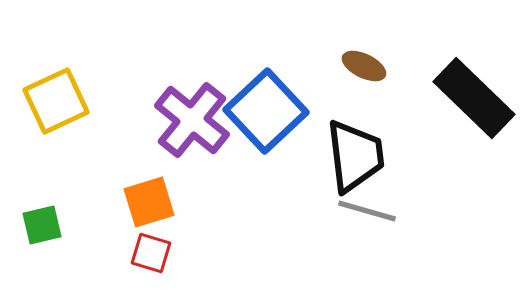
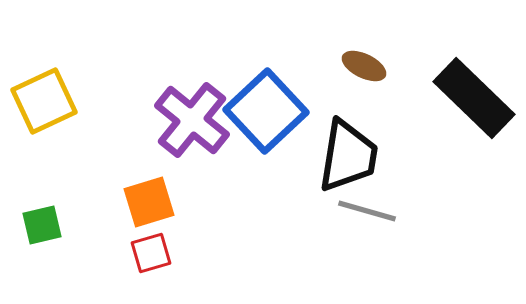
yellow square: moved 12 px left
black trapezoid: moved 7 px left; rotated 16 degrees clockwise
red square: rotated 33 degrees counterclockwise
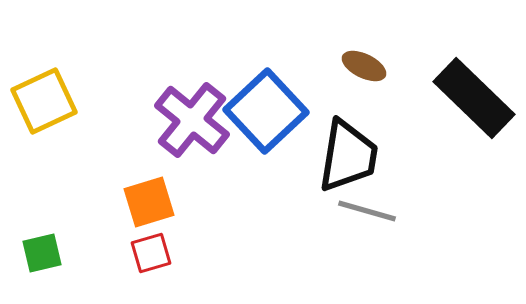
green square: moved 28 px down
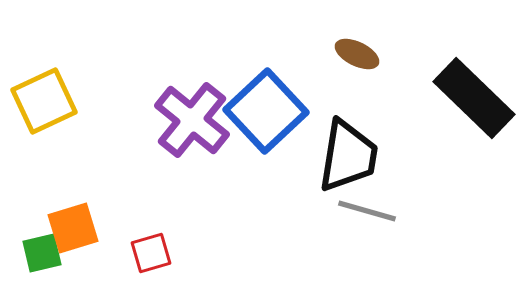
brown ellipse: moved 7 px left, 12 px up
orange square: moved 76 px left, 26 px down
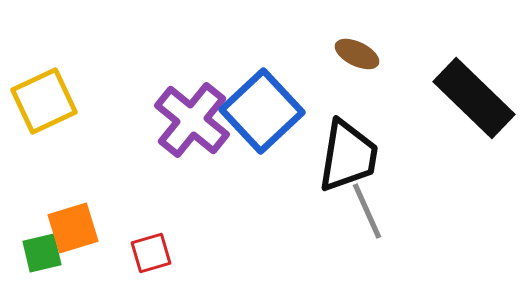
blue square: moved 4 px left
gray line: rotated 50 degrees clockwise
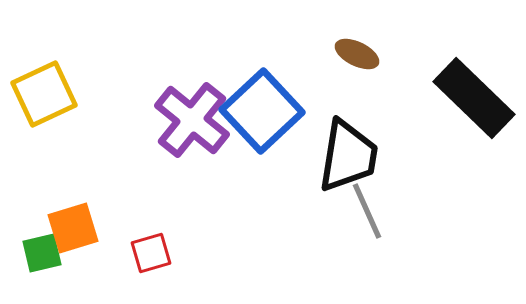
yellow square: moved 7 px up
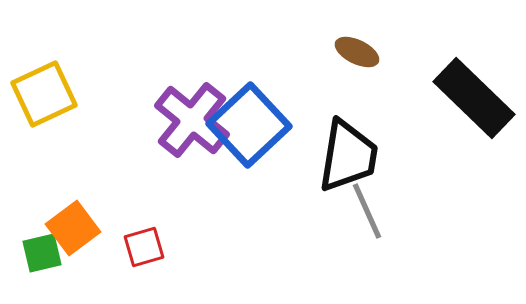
brown ellipse: moved 2 px up
blue square: moved 13 px left, 14 px down
orange square: rotated 20 degrees counterclockwise
red square: moved 7 px left, 6 px up
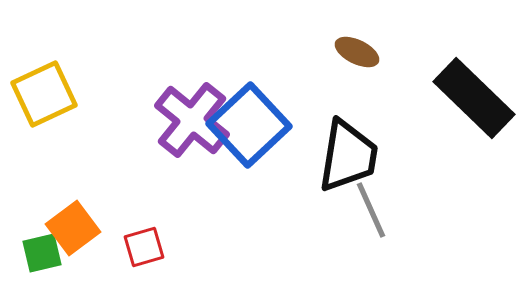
gray line: moved 4 px right, 1 px up
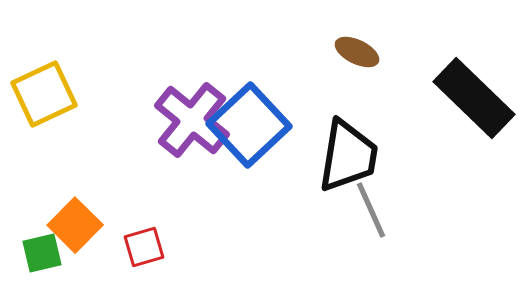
orange square: moved 2 px right, 3 px up; rotated 8 degrees counterclockwise
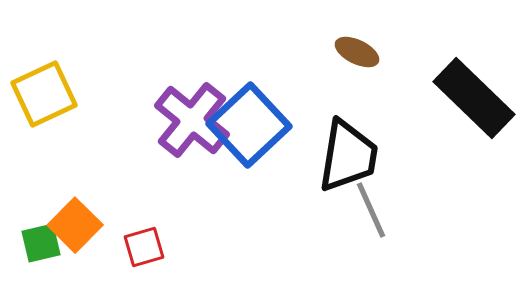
green square: moved 1 px left, 10 px up
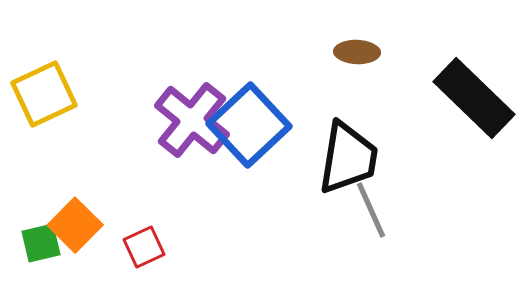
brown ellipse: rotated 24 degrees counterclockwise
black trapezoid: moved 2 px down
red square: rotated 9 degrees counterclockwise
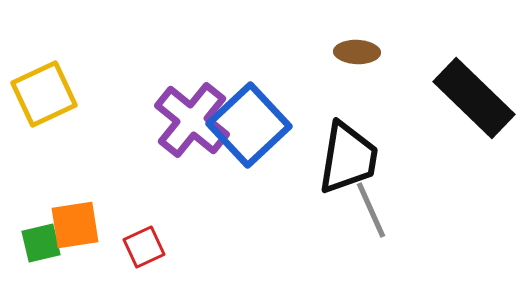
orange square: rotated 36 degrees clockwise
